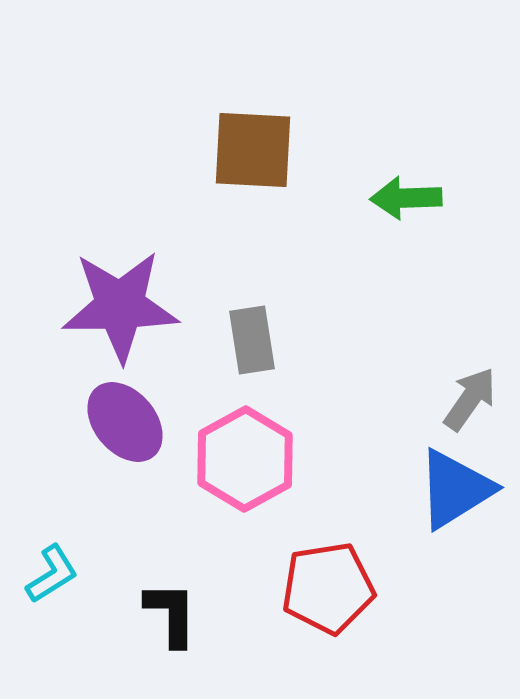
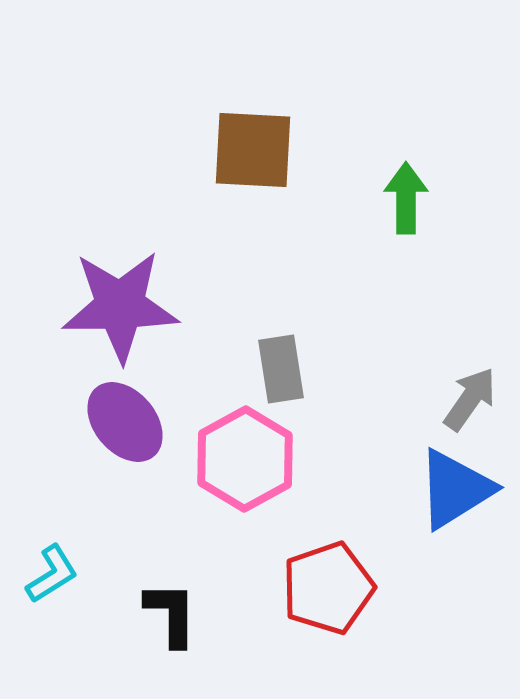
green arrow: rotated 92 degrees clockwise
gray rectangle: moved 29 px right, 29 px down
red pentagon: rotated 10 degrees counterclockwise
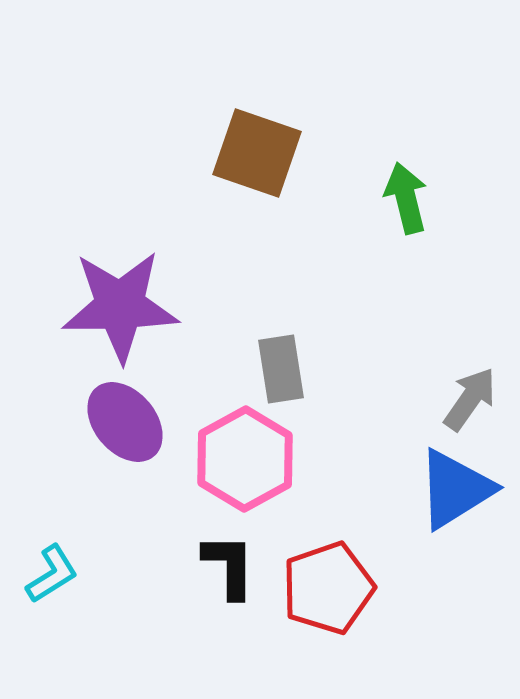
brown square: moved 4 px right, 3 px down; rotated 16 degrees clockwise
green arrow: rotated 14 degrees counterclockwise
black L-shape: moved 58 px right, 48 px up
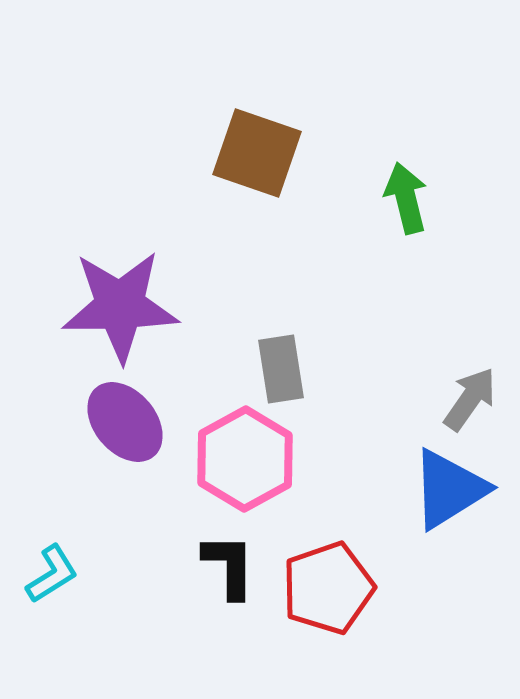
blue triangle: moved 6 px left
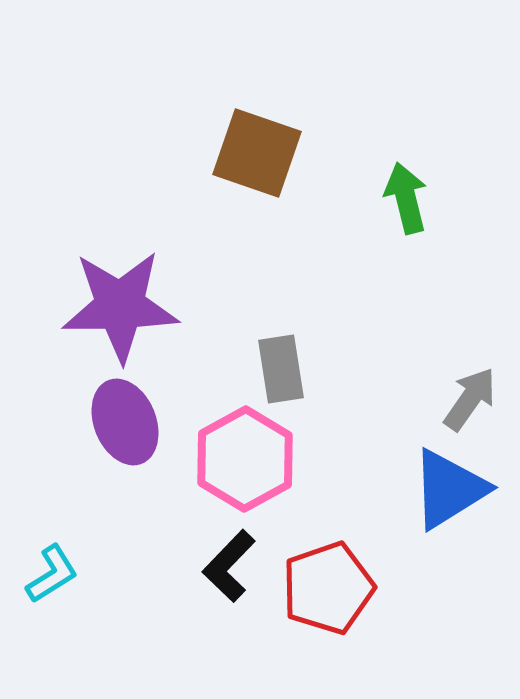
purple ellipse: rotated 18 degrees clockwise
black L-shape: rotated 136 degrees counterclockwise
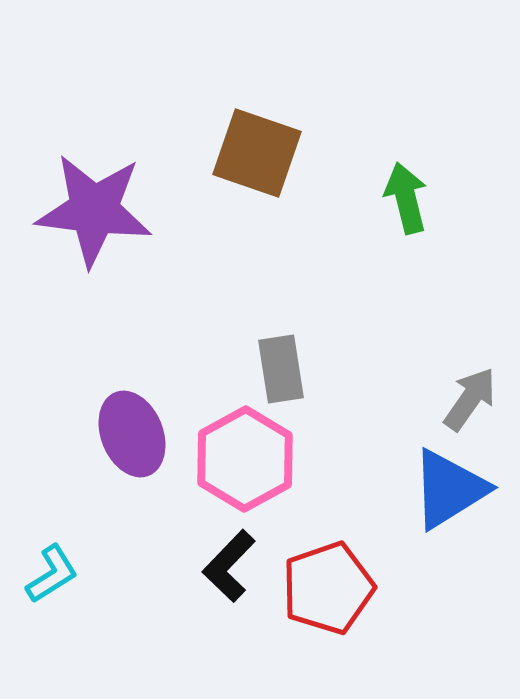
purple star: moved 26 px left, 96 px up; rotated 8 degrees clockwise
purple ellipse: moved 7 px right, 12 px down
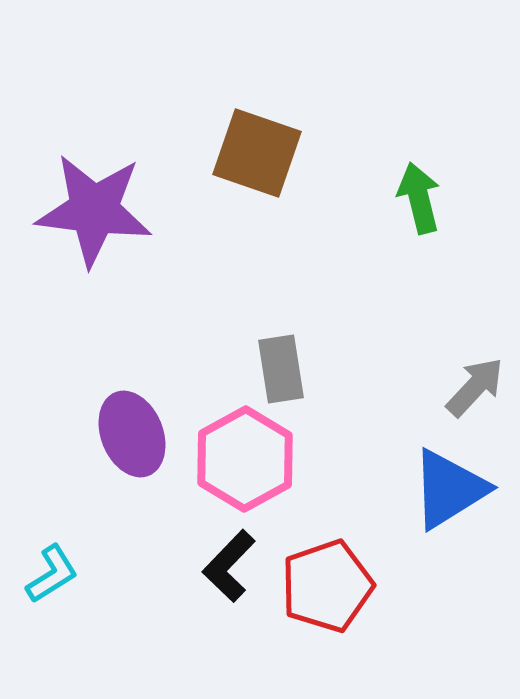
green arrow: moved 13 px right
gray arrow: moved 5 px right, 12 px up; rotated 8 degrees clockwise
red pentagon: moved 1 px left, 2 px up
